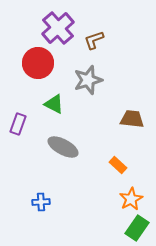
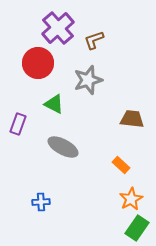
orange rectangle: moved 3 px right
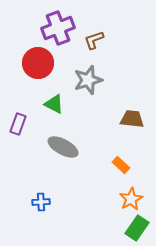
purple cross: rotated 20 degrees clockwise
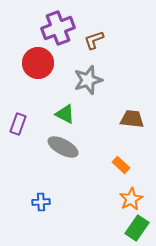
green triangle: moved 11 px right, 10 px down
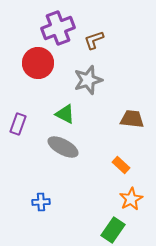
green rectangle: moved 24 px left, 2 px down
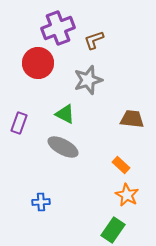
purple rectangle: moved 1 px right, 1 px up
orange star: moved 4 px left, 4 px up; rotated 15 degrees counterclockwise
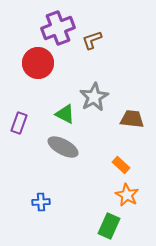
brown L-shape: moved 2 px left
gray star: moved 6 px right, 17 px down; rotated 12 degrees counterclockwise
green rectangle: moved 4 px left, 4 px up; rotated 10 degrees counterclockwise
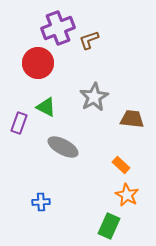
brown L-shape: moved 3 px left
green triangle: moved 19 px left, 7 px up
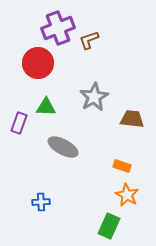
green triangle: rotated 25 degrees counterclockwise
orange rectangle: moved 1 px right, 1 px down; rotated 24 degrees counterclockwise
